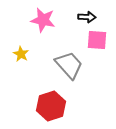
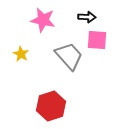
gray trapezoid: moved 9 px up
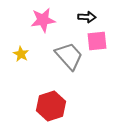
pink star: rotated 20 degrees counterclockwise
pink square: moved 1 px down; rotated 10 degrees counterclockwise
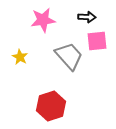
yellow star: moved 1 px left, 3 px down
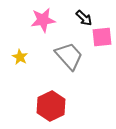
black arrow: moved 3 px left, 1 px down; rotated 42 degrees clockwise
pink square: moved 5 px right, 4 px up
red hexagon: rotated 8 degrees counterclockwise
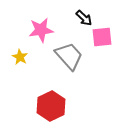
pink star: moved 2 px left, 10 px down
